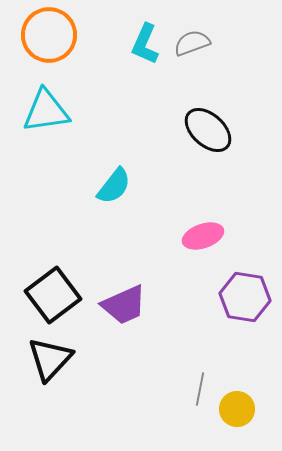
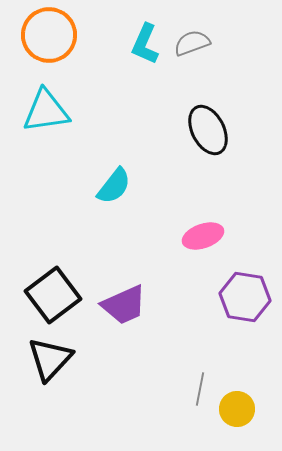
black ellipse: rotated 21 degrees clockwise
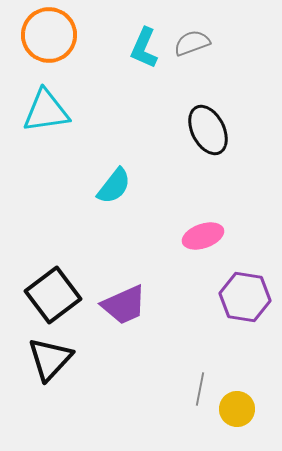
cyan L-shape: moved 1 px left, 4 px down
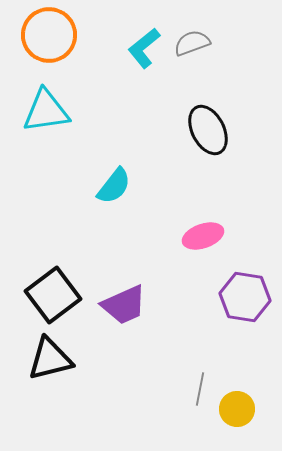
cyan L-shape: rotated 27 degrees clockwise
black triangle: rotated 33 degrees clockwise
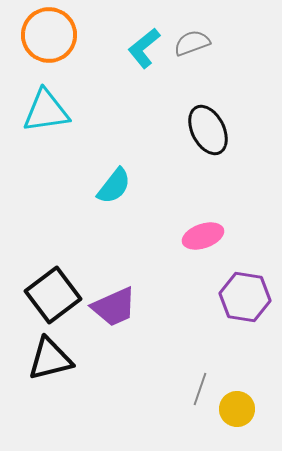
purple trapezoid: moved 10 px left, 2 px down
gray line: rotated 8 degrees clockwise
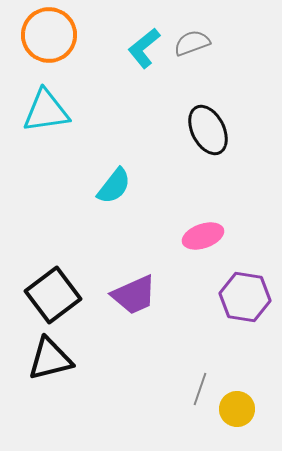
purple trapezoid: moved 20 px right, 12 px up
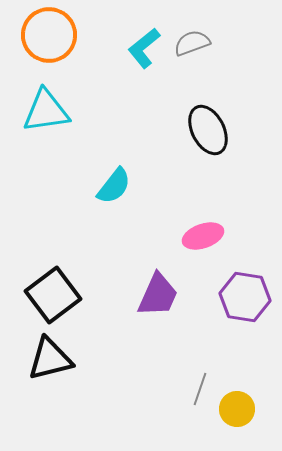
purple trapezoid: moved 24 px right; rotated 42 degrees counterclockwise
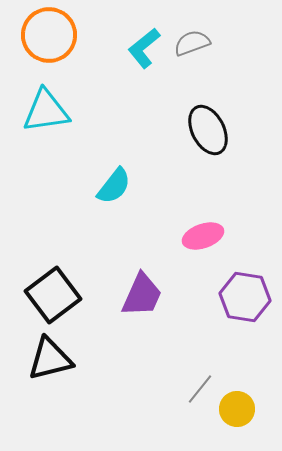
purple trapezoid: moved 16 px left
gray line: rotated 20 degrees clockwise
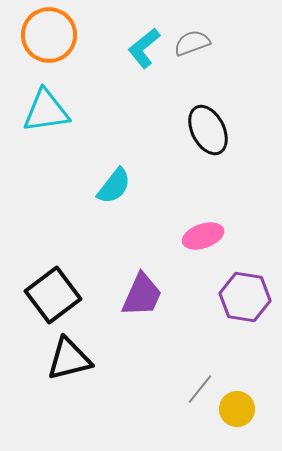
black triangle: moved 19 px right
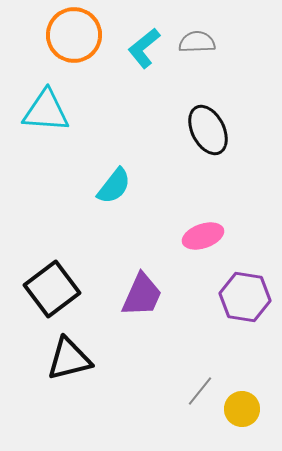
orange circle: moved 25 px right
gray semicircle: moved 5 px right, 1 px up; rotated 18 degrees clockwise
cyan triangle: rotated 12 degrees clockwise
black square: moved 1 px left, 6 px up
gray line: moved 2 px down
yellow circle: moved 5 px right
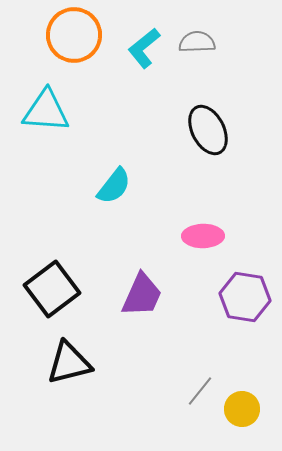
pink ellipse: rotated 18 degrees clockwise
black triangle: moved 4 px down
